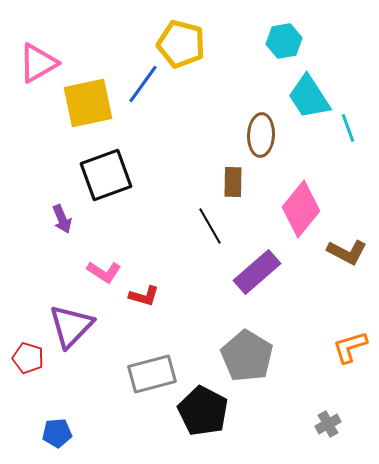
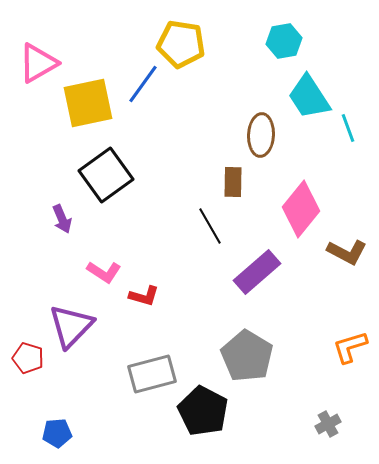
yellow pentagon: rotated 6 degrees counterclockwise
black square: rotated 16 degrees counterclockwise
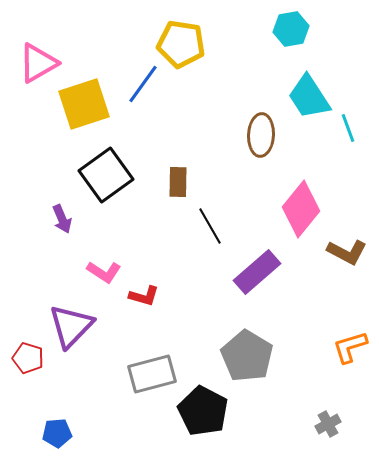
cyan hexagon: moved 7 px right, 12 px up
yellow square: moved 4 px left, 1 px down; rotated 6 degrees counterclockwise
brown rectangle: moved 55 px left
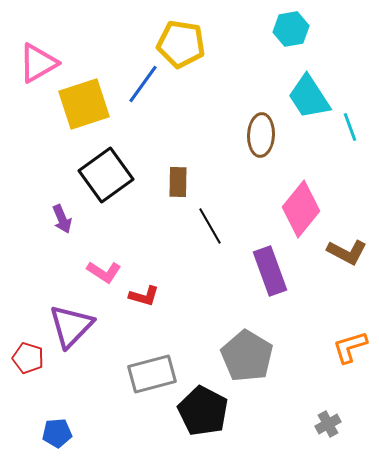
cyan line: moved 2 px right, 1 px up
purple rectangle: moved 13 px right, 1 px up; rotated 69 degrees counterclockwise
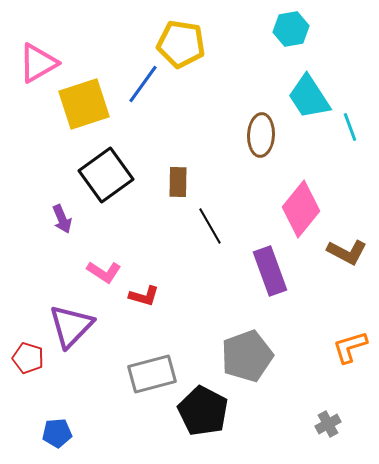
gray pentagon: rotated 21 degrees clockwise
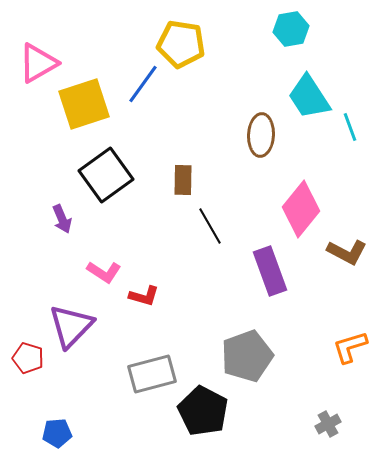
brown rectangle: moved 5 px right, 2 px up
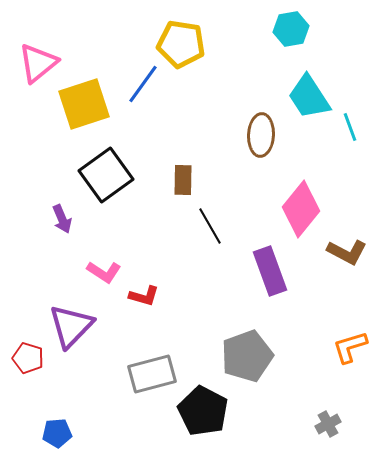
pink triangle: rotated 9 degrees counterclockwise
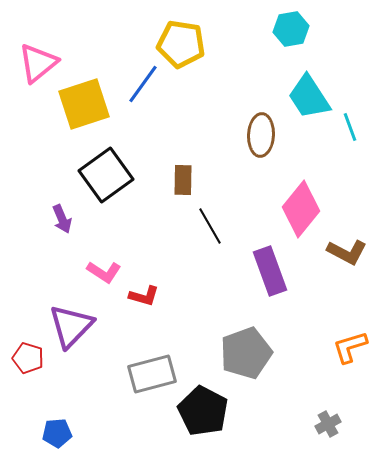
gray pentagon: moved 1 px left, 3 px up
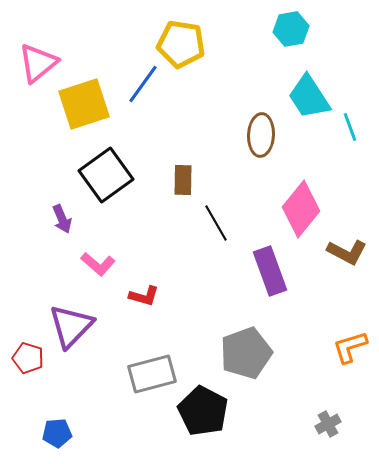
black line: moved 6 px right, 3 px up
pink L-shape: moved 6 px left, 8 px up; rotated 8 degrees clockwise
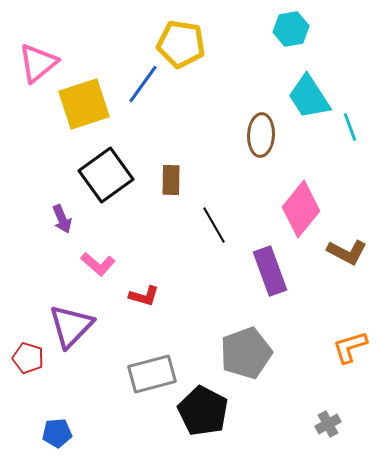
brown rectangle: moved 12 px left
black line: moved 2 px left, 2 px down
